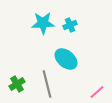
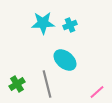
cyan ellipse: moved 1 px left, 1 px down
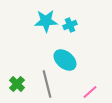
cyan star: moved 3 px right, 2 px up
green cross: rotated 14 degrees counterclockwise
pink line: moved 7 px left
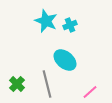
cyan star: rotated 25 degrees clockwise
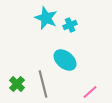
cyan star: moved 3 px up
gray line: moved 4 px left
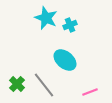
gray line: moved 1 px right, 1 px down; rotated 24 degrees counterclockwise
pink line: rotated 21 degrees clockwise
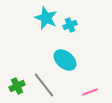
green cross: moved 2 px down; rotated 21 degrees clockwise
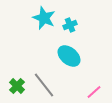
cyan star: moved 2 px left
cyan ellipse: moved 4 px right, 4 px up
green cross: rotated 21 degrees counterclockwise
pink line: moved 4 px right; rotated 21 degrees counterclockwise
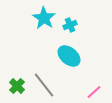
cyan star: rotated 10 degrees clockwise
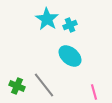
cyan star: moved 3 px right, 1 px down
cyan ellipse: moved 1 px right
green cross: rotated 21 degrees counterclockwise
pink line: rotated 63 degrees counterclockwise
